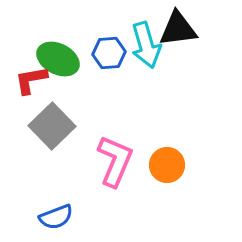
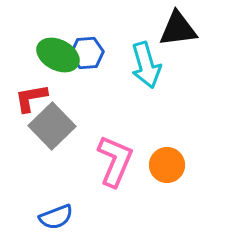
cyan arrow: moved 20 px down
blue hexagon: moved 22 px left
green ellipse: moved 4 px up
red L-shape: moved 18 px down
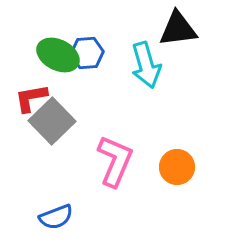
gray square: moved 5 px up
orange circle: moved 10 px right, 2 px down
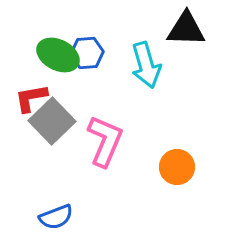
black triangle: moved 8 px right; rotated 9 degrees clockwise
pink L-shape: moved 10 px left, 20 px up
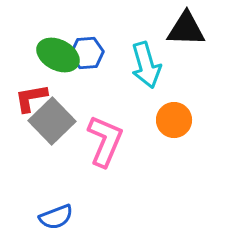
orange circle: moved 3 px left, 47 px up
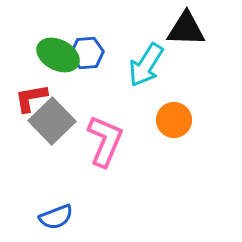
cyan arrow: rotated 48 degrees clockwise
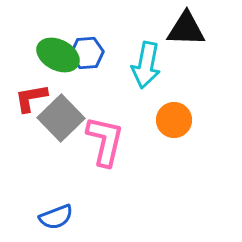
cyan arrow: rotated 21 degrees counterclockwise
gray square: moved 9 px right, 3 px up
pink L-shape: rotated 10 degrees counterclockwise
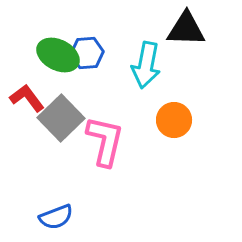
red L-shape: moved 4 px left; rotated 63 degrees clockwise
